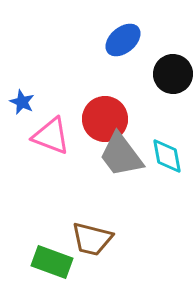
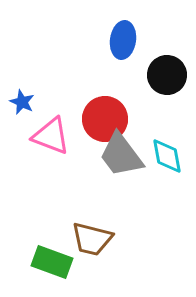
blue ellipse: rotated 42 degrees counterclockwise
black circle: moved 6 px left, 1 px down
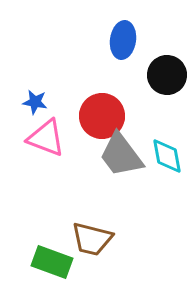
blue star: moved 13 px right; rotated 15 degrees counterclockwise
red circle: moved 3 px left, 3 px up
pink triangle: moved 5 px left, 2 px down
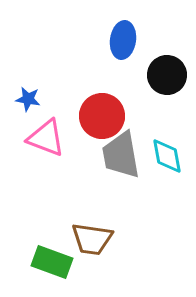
blue star: moved 7 px left, 3 px up
gray trapezoid: rotated 27 degrees clockwise
brown trapezoid: rotated 6 degrees counterclockwise
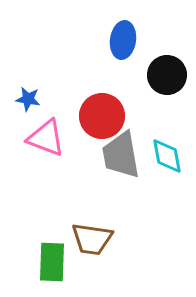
green rectangle: rotated 72 degrees clockwise
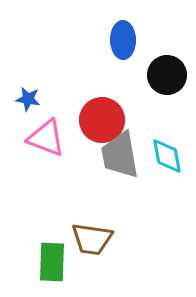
blue ellipse: rotated 9 degrees counterclockwise
red circle: moved 4 px down
gray trapezoid: moved 1 px left
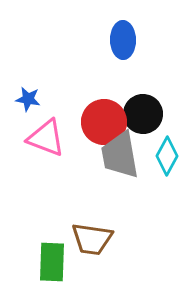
black circle: moved 24 px left, 39 px down
red circle: moved 2 px right, 2 px down
cyan diamond: rotated 39 degrees clockwise
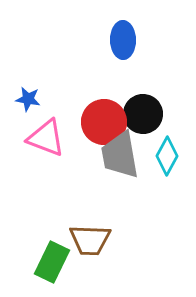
brown trapezoid: moved 2 px left, 1 px down; rotated 6 degrees counterclockwise
green rectangle: rotated 24 degrees clockwise
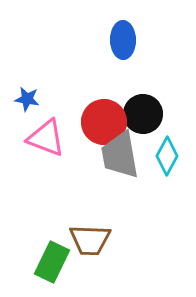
blue star: moved 1 px left
